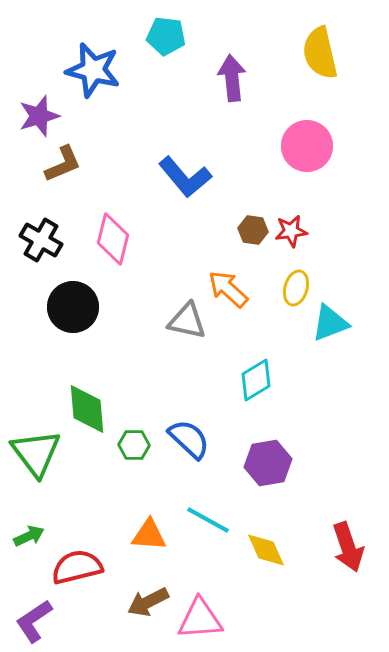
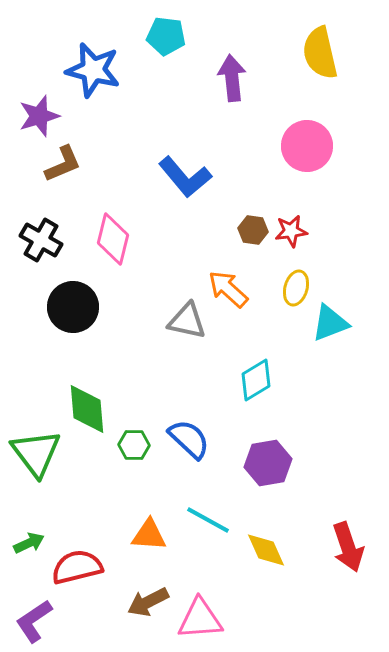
green arrow: moved 7 px down
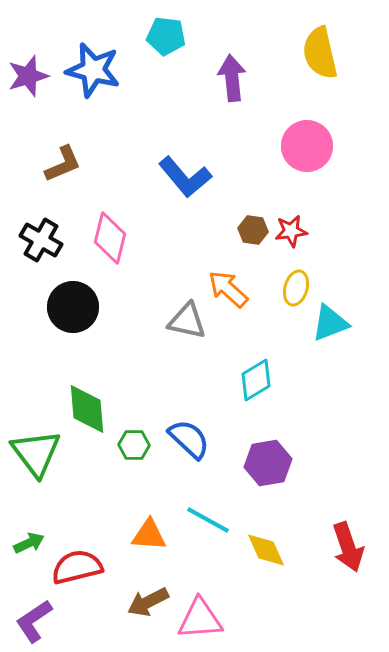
purple star: moved 11 px left, 40 px up
pink diamond: moved 3 px left, 1 px up
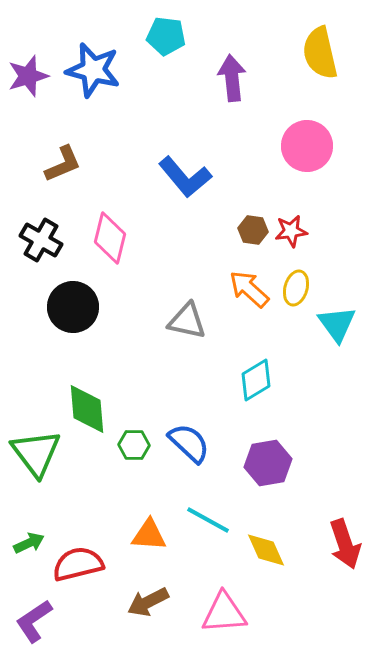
orange arrow: moved 21 px right
cyan triangle: moved 7 px right, 1 px down; rotated 45 degrees counterclockwise
blue semicircle: moved 4 px down
red arrow: moved 3 px left, 3 px up
red semicircle: moved 1 px right, 3 px up
pink triangle: moved 24 px right, 6 px up
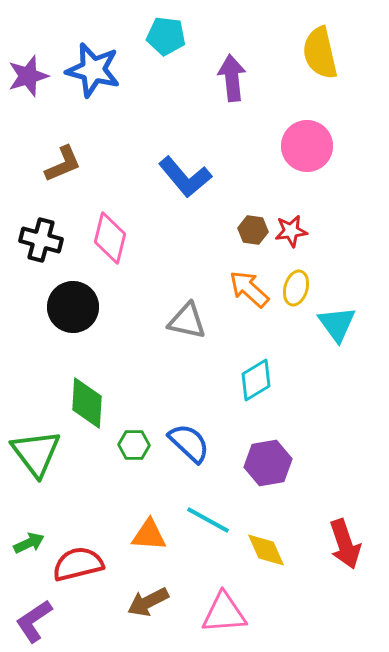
black cross: rotated 15 degrees counterclockwise
green diamond: moved 6 px up; rotated 8 degrees clockwise
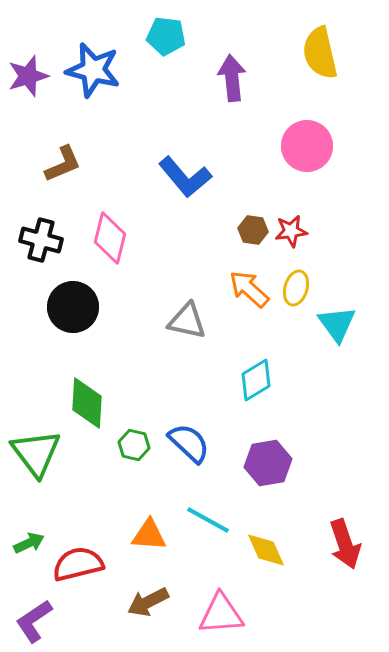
green hexagon: rotated 12 degrees clockwise
pink triangle: moved 3 px left, 1 px down
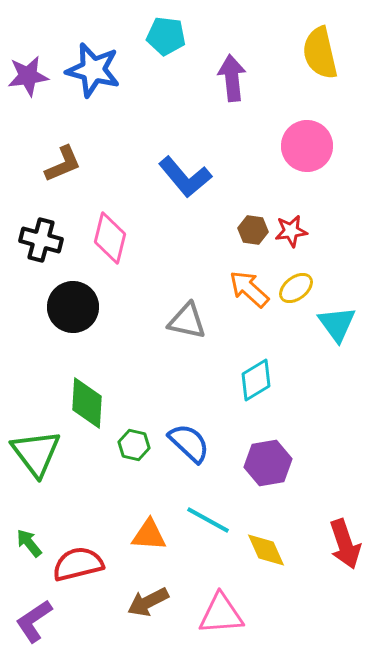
purple star: rotated 9 degrees clockwise
yellow ellipse: rotated 36 degrees clockwise
green arrow: rotated 104 degrees counterclockwise
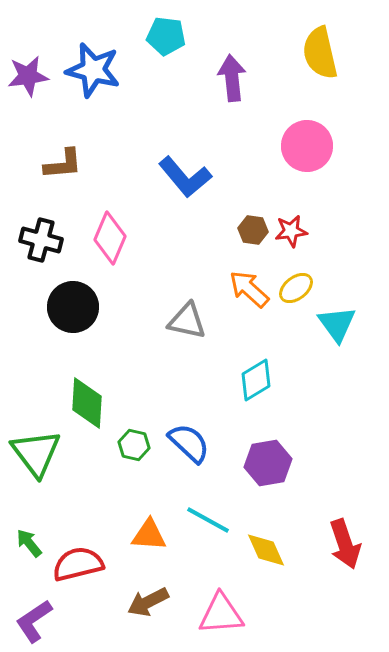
brown L-shape: rotated 18 degrees clockwise
pink diamond: rotated 9 degrees clockwise
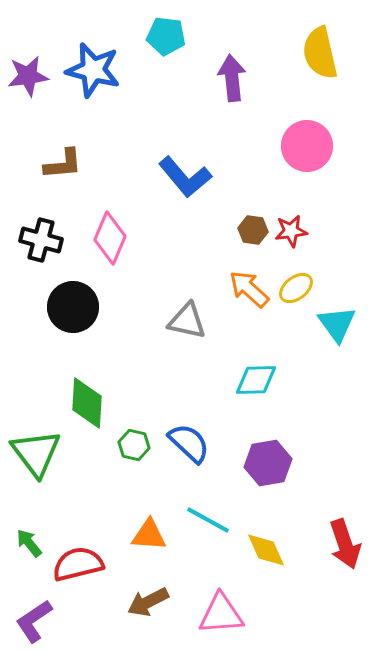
cyan diamond: rotated 30 degrees clockwise
